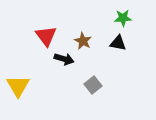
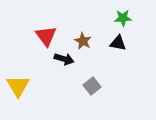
gray square: moved 1 px left, 1 px down
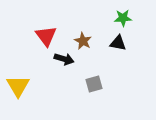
gray square: moved 2 px right, 2 px up; rotated 24 degrees clockwise
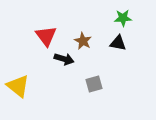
yellow triangle: rotated 20 degrees counterclockwise
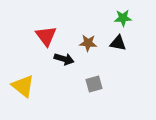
brown star: moved 5 px right, 2 px down; rotated 24 degrees counterclockwise
yellow triangle: moved 5 px right
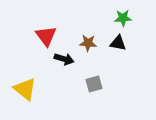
yellow triangle: moved 2 px right, 3 px down
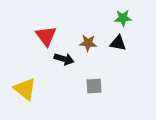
gray square: moved 2 px down; rotated 12 degrees clockwise
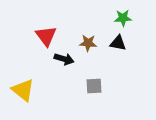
yellow triangle: moved 2 px left, 1 px down
